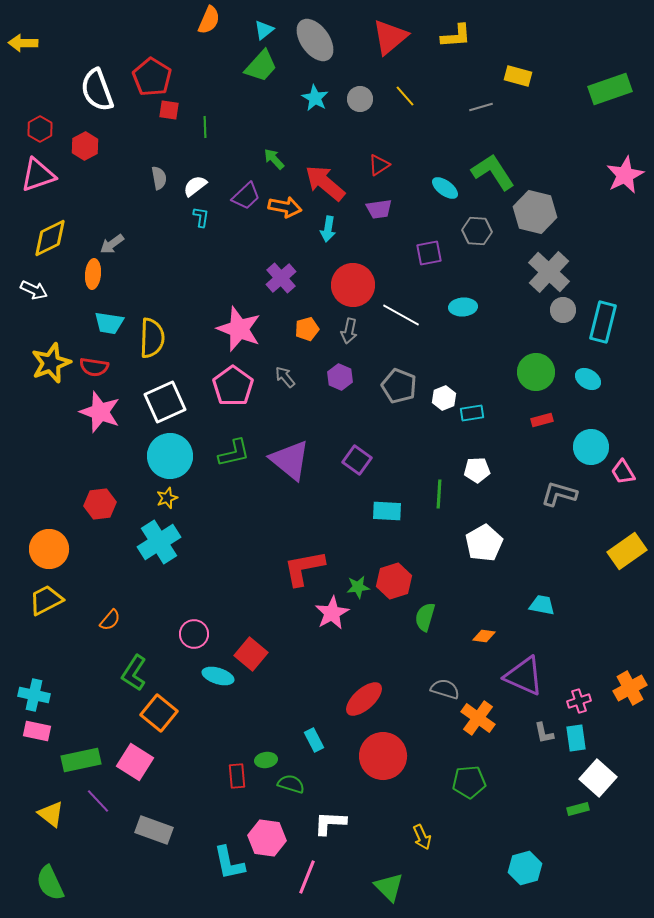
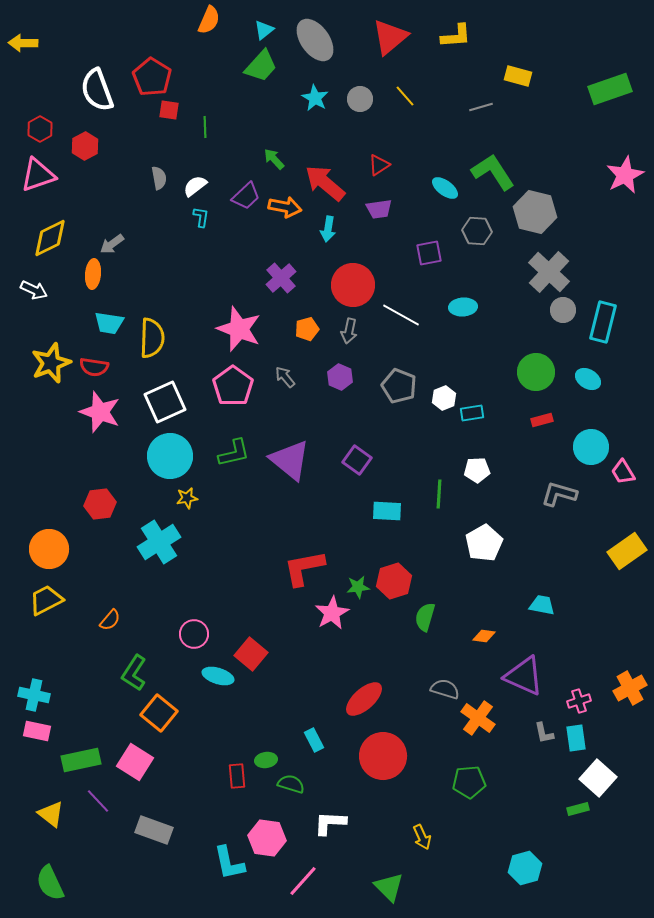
yellow star at (167, 498): moved 20 px right; rotated 10 degrees clockwise
pink line at (307, 877): moved 4 px left, 4 px down; rotated 20 degrees clockwise
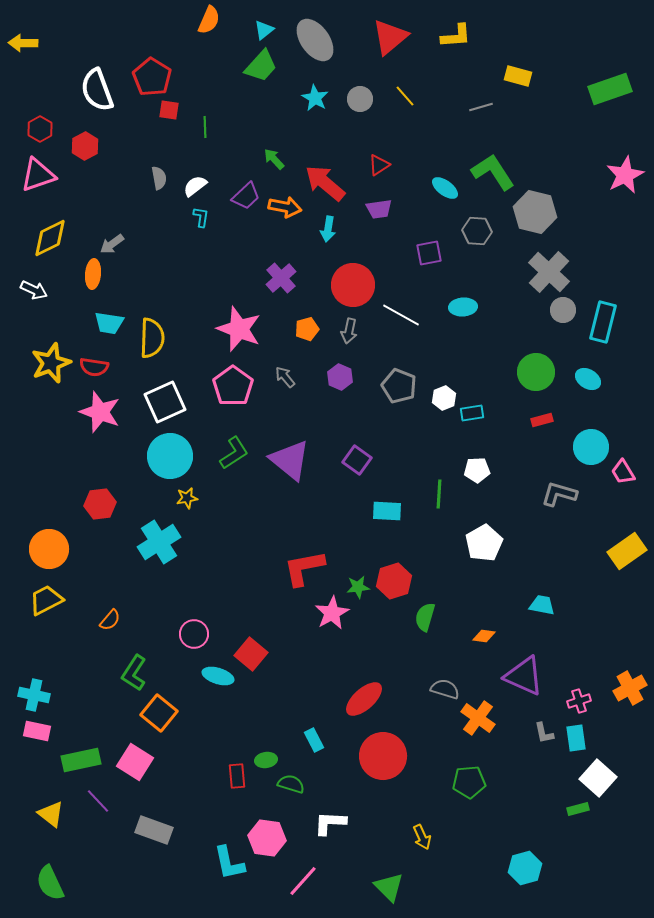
green L-shape at (234, 453): rotated 20 degrees counterclockwise
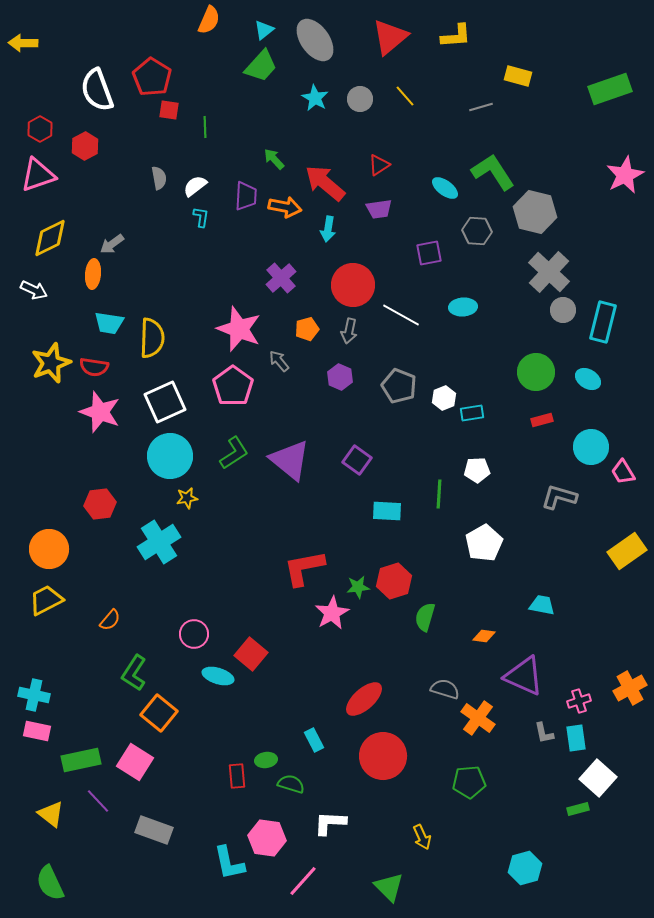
purple trapezoid at (246, 196): rotated 44 degrees counterclockwise
gray arrow at (285, 377): moved 6 px left, 16 px up
gray L-shape at (559, 494): moved 3 px down
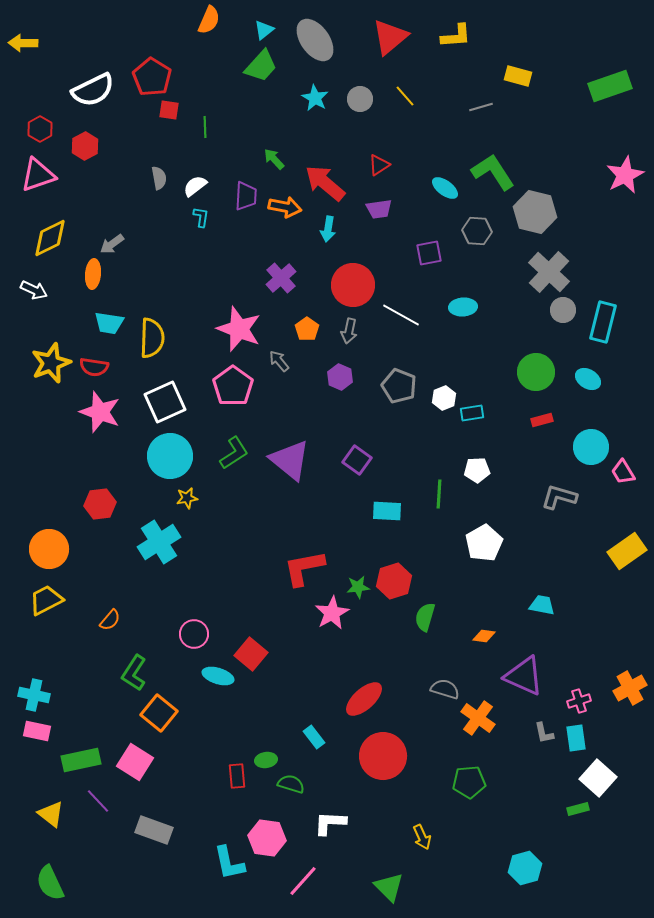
green rectangle at (610, 89): moved 3 px up
white semicircle at (97, 90): moved 4 px left; rotated 96 degrees counterclockwise
orange pentagon at (307, 329): rotated 20 degrees counterclockwise
cyan rectangle at (314, 740): moved 3 px up; rotated 10 degrees counterclockwise
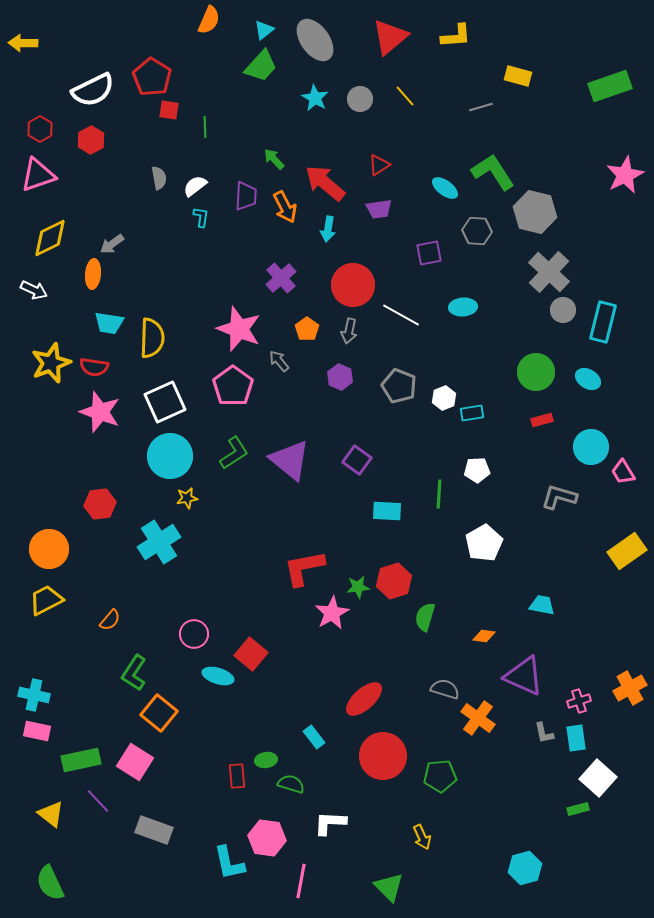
red hexagon at (85, 146): moved 6 px right, 6 px up
orange arrow at (285, 207): rotated 52 degrees clockwise
green pentagon at (469, 782): moved 29 px left, 6 px up
pink line at (303, 881): moved 2 px left; rotated 32 degrees counterclockwise
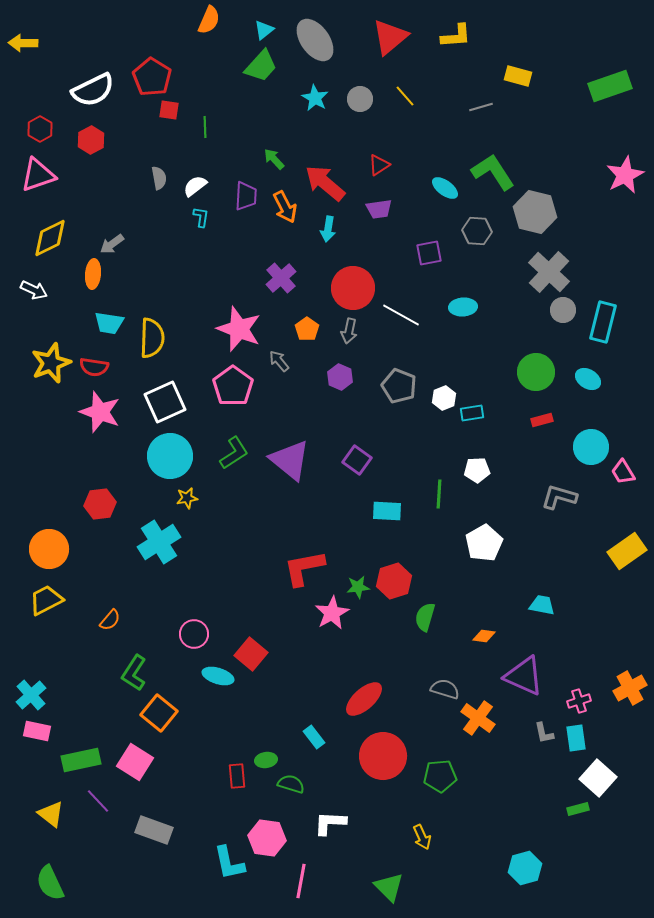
red circle at (353, 285): moved 3 px down
cyan cross at (34, 695): moved 3 px left; rotated 36 degrees clockwise
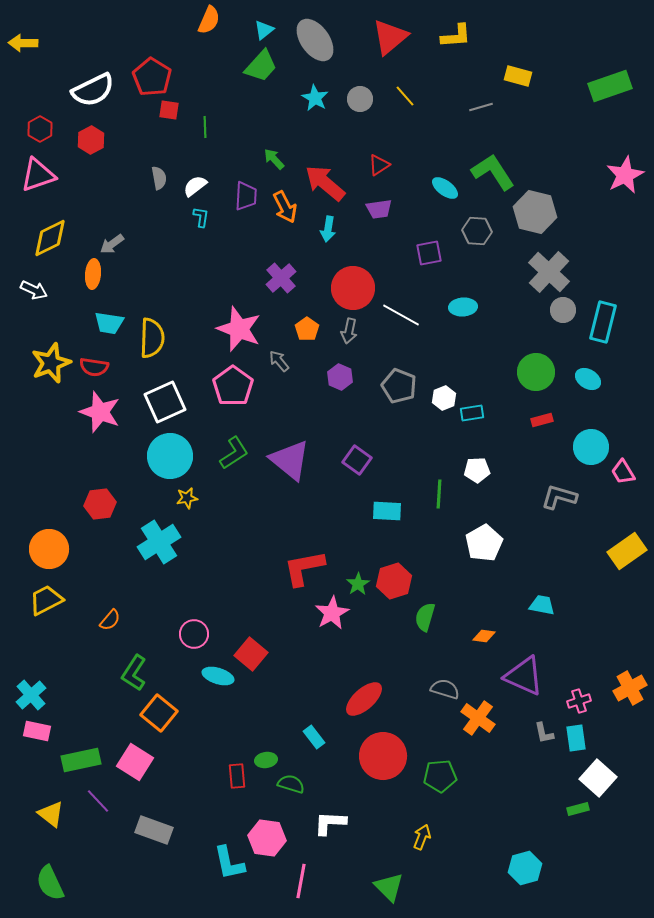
green star at (358, 587): moved 3 px up; rotated 25 degrees counterclockwise
yellow arrow at (422, 837): rotated 135 degrees counterclockwise
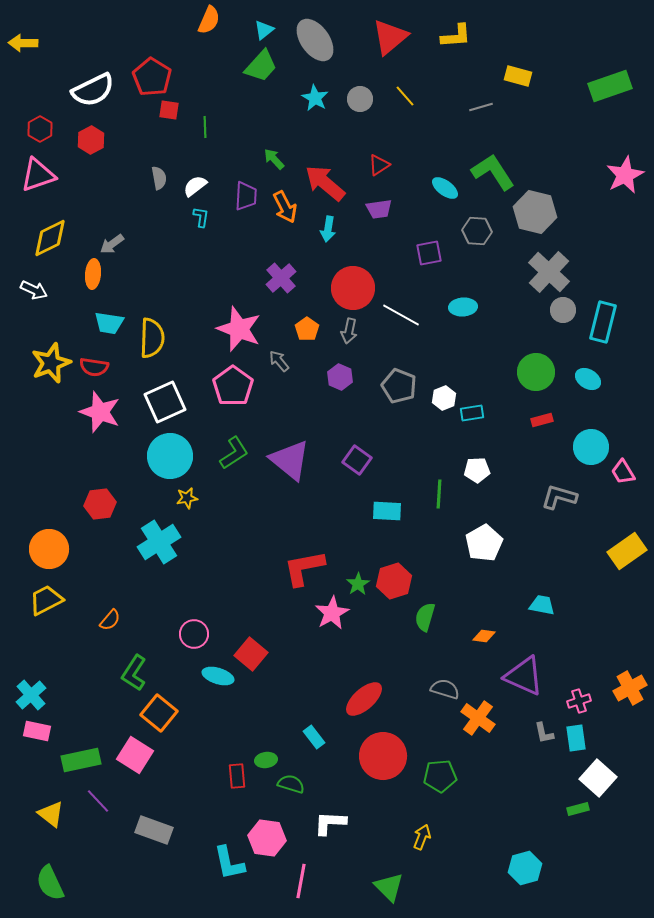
pink square at (135, 762): moved 7 px up
